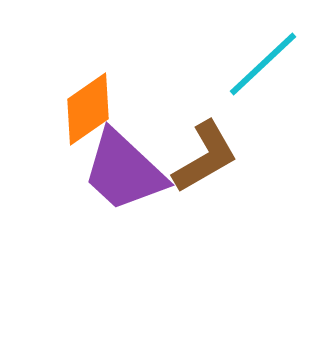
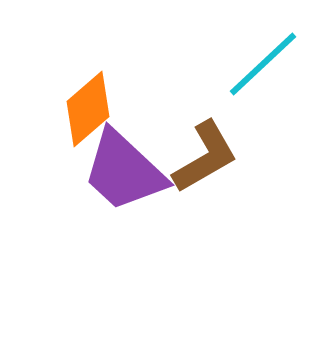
orange diamond: rotated 6 degrees counterclockwise
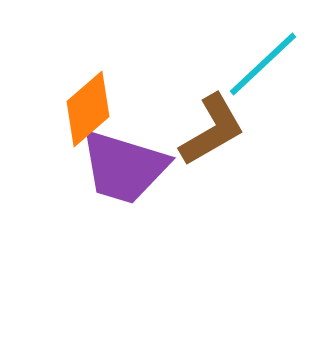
brown L-shape: moved 7 px right, 27 px up
purple trapezoid: moved 4 px up; rotated 26 degrees counterclockwise
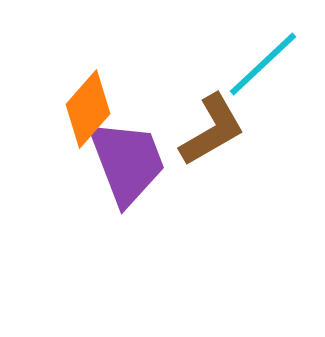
orange diamond: rotated 8 degrees counterclockwise
purple trapezoid: moved 3 px right, 5 px up; rotated 128 degrees counterclockwise
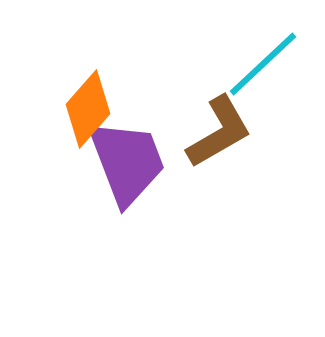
brown L-shape: moved 7 px right, 2 px down
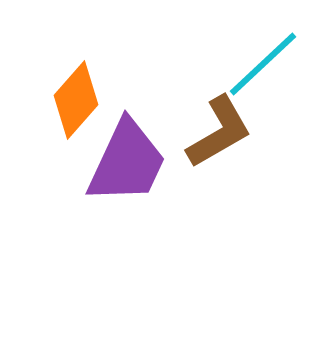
orange diamond: moved 12 px left, 9 px up
purple trapezoid: rotated 46 degrees clockwise
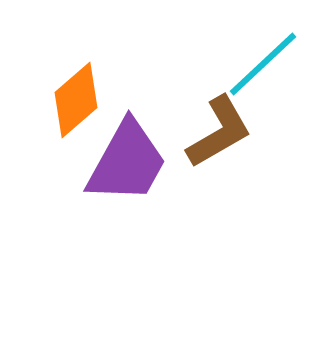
orange diamond: rotated 8 degrees clockwise
purple trapezoid: rotated 4 degrees clockwise
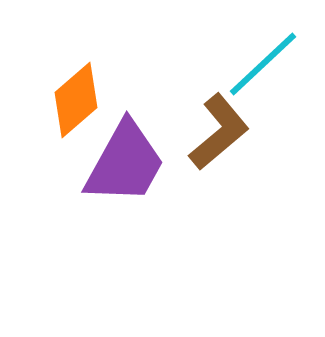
brown L-shape: rotated 10 degrees counterclockwise
purple trapezoid: moved 2 px left, 1 px down
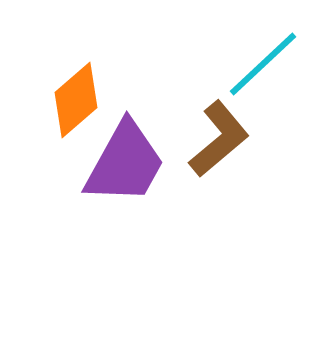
brown L-shape: moved 7 px down
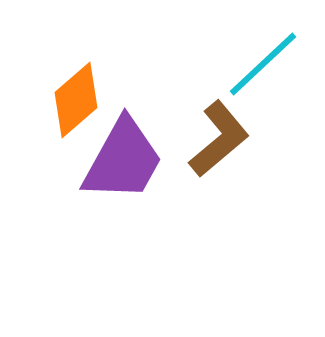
purple trapezoid: moved 2 px left, 3 px up
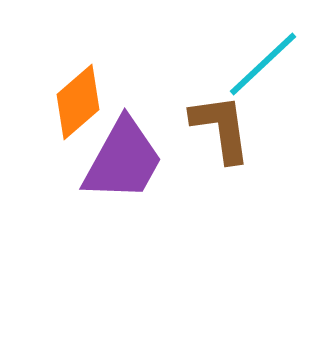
orange diamond: moved 2 px right, 2 px down
brown L-shape: moved 2 px right, 11 px up; rotated 58 degrees counterclockwise
